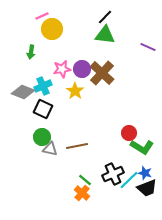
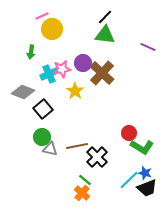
purple circle: moved 1 px right, 6 px up
cyan cross: moved 6 px right, 12 px up
black square: rotated 24 degrees clockwise
black cross: moved 16 px left, 17 px up; rotated 20 degrees counterclockwise
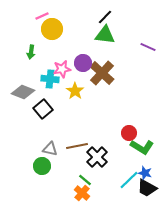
cyan cross: moved 1 px right, 5 px down; rotated 30 degrees clockwise
green circle: moved 29 px down
black trapezoid: rotated 50 degrees clockwise
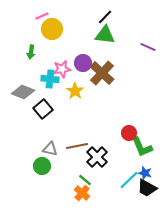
green L-shape: rotated 35 degrees clockwise
